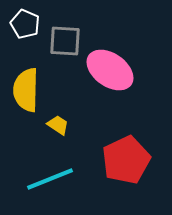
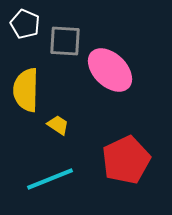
pink ellipse: rotated 9 degrees clockwise
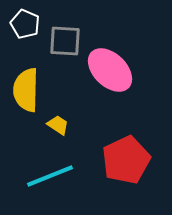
cyan line: moved 3 px up
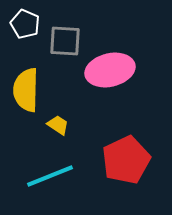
pink ellipse: rotated 57 degrees counterclockwise
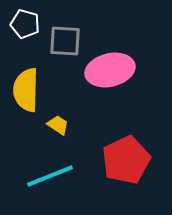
white pentagon: rotated 8 degrees counterclockwise
